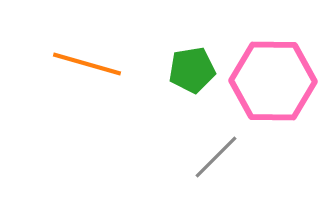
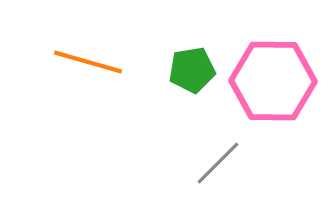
orange line: moved 1 px right, 2 px up
gray line: moved 2 px right, 6 px down
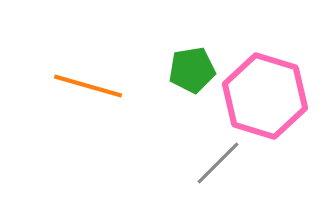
orange line: moved 24 px down
pink hexagon: moved 8 px left, 15 px down; rotated 16 degrees clockwise
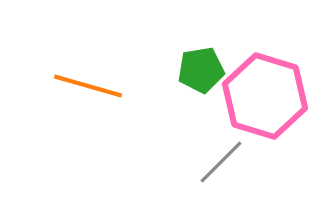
green pentagon: moved 9 px right
gray line: moved 3 px right, 1 px up
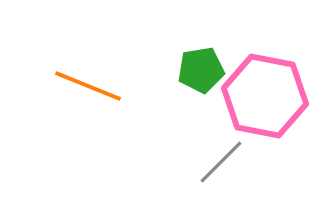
orange line: rotated 6 degrees clockwise
pink hexagon: rotated 6 degrees counterclockwise
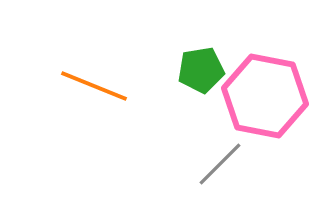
orange line: moved 6 px right
gray line: moved 1 px left, 2 px down
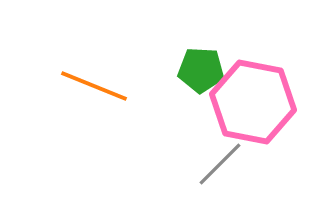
green pentagon: rotated 12 degrees clockwise
pink hexagon: moved 12 px left, 6 px down
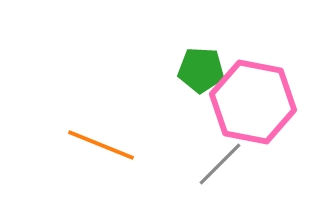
orange line: moved 7 px right, 59 px down
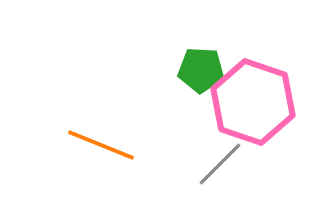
pink hexagon: rotated 8 degrees clockwise
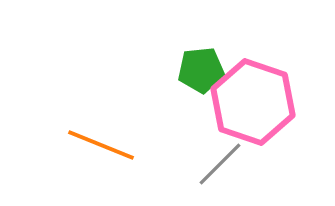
green pentagon: rotated 9 degrees counterclockwise
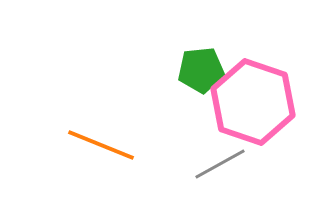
gray line: rotated 16 degrees clockwise
